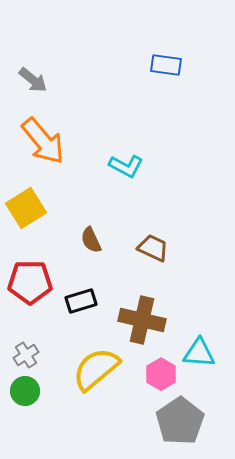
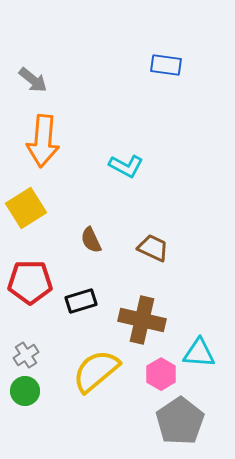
orange arrow: rotated 45 degrees clockwise
yellow semicircle: moved 2 px down
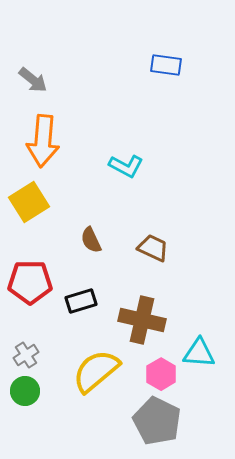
yellow square: moved 3 px right, 6 px up
gray pentagon: moved 23 px left; rotated 12 degrees counterclockwise
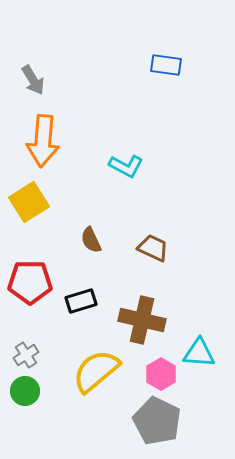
gray arrow: rotated 20 degrees clockwise
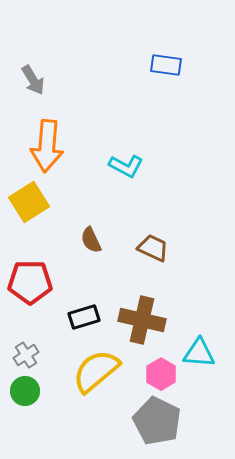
orange arrow: moved 4 px right, 5 px down
black rectangle: moved 3 px right, 16 px down
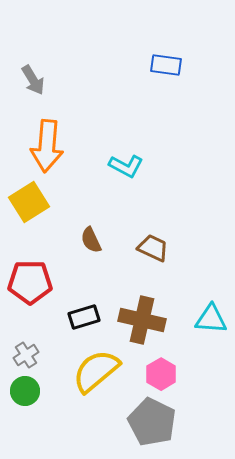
cyan triangle: moved 12 px right, 34 px up
gray pentagon: moved 5 px left, 1 px down
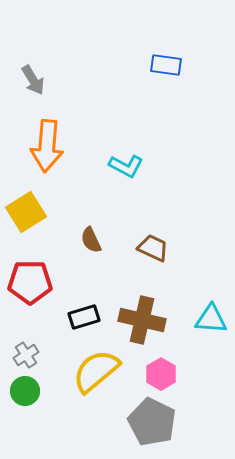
yellow square: moved 3 px left, 10 px down
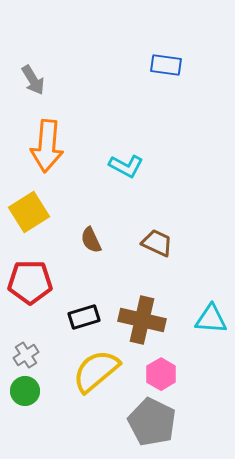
yellow square: moved 3 px right
brown trapezoid: moved 4 px right, 5 px up
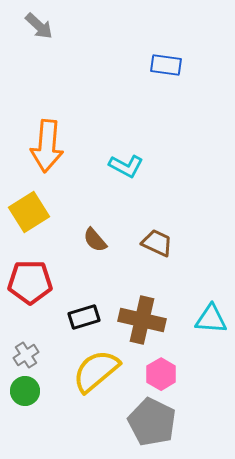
gray arrow: moved 6 px right, 54 px up; rotated 16 degrees counterclockwise
brown semicircle: moved 4 px right; rotated 16 degrees counterclockwise
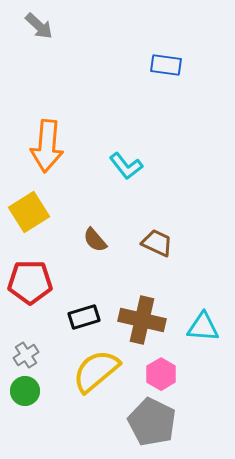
cyan L-shape: rotated 24 degrees clockwise
cyan triangle: moved 8 px left, 8 px down
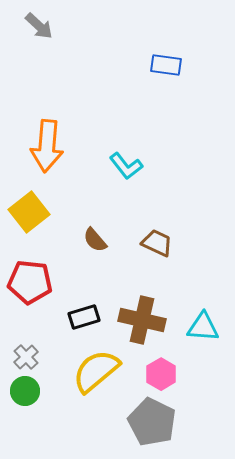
yellow square: rotated 6 degrees counterclockwise
red pentagon: rotated 6 degrees clockwise
gray cross: moved 2 px down; rotated 10 degrees counterclockwise
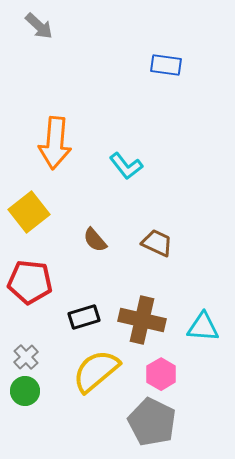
orange arrow: moved 8 px right, 3 px up
